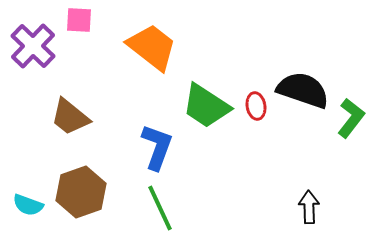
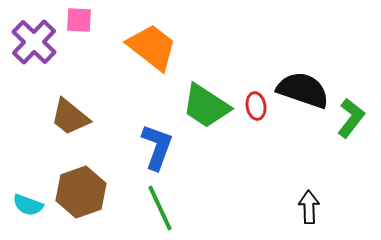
purple cross: moved 1 px right, 4 px up
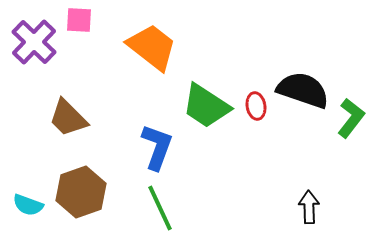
brown trapezoid: moved 2 px left, 1 px down; rotated 6 degrees clockwise
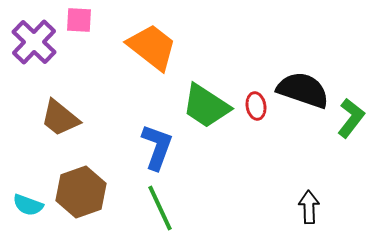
brown trapezoid: moved 8 px left; rotated 6 degrees counterclockwise
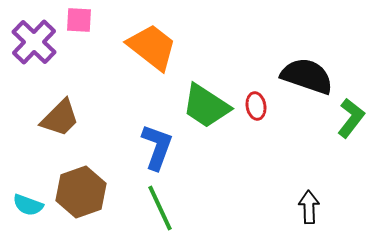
black semicircle: moved 4 px right, 14 px up
brown trapezoid: rotated 84 degrees counterclockwise
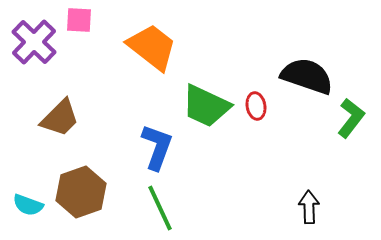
green trapezoid: rotated 8 degrees counterclockwise
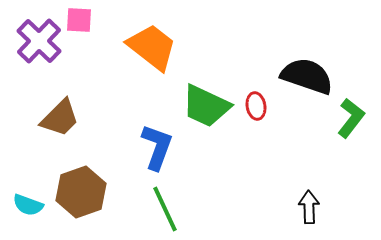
purple cross: moved 5 px right, 1 px up
green line: moved 5 px right, 1 px down
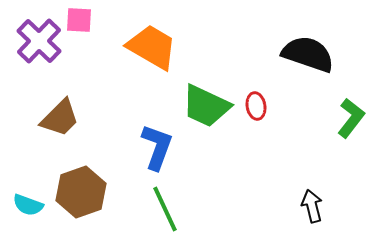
orange trapezoid: rotated 8 degrees counterclockwise
black semicircle: moved 1 px right, 22 px up
black arrow: moved 3 px right, 1 px up; rotated 12 degrees counterclockwise
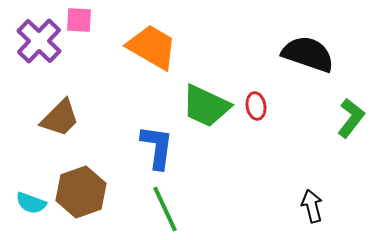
blue L-shape: rotated 12 degrees counterclockwise
cyan semicircle: moved 3 px right, 2 px up
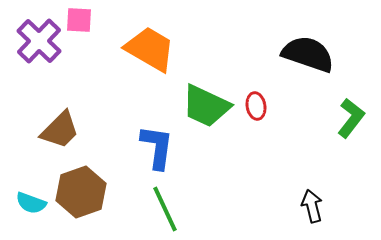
orange trapezoid: moved 2 px left, 2 px down
brown trapezoid: moved 12 px down
